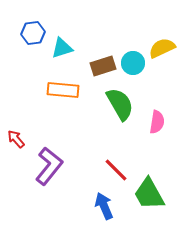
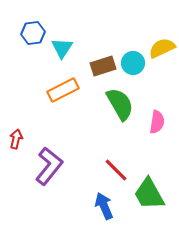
cyan triangle: rotated 40 degrees counterclockwise
orange rectangle: rotated 32 degrees counterclockwise
red arrow: rotated 54 degrees clockwise
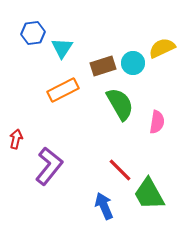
red line: moved 4 px right
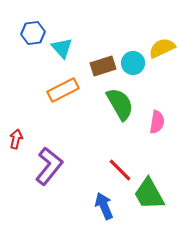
cyan triangle: rotated 15 degrees counterclockwise
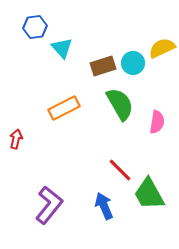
blue hexagon: moved 2 px right, 6 px up
orange rectangle: moved 1 px right, 18 px down
purple L-shape: moved 39 px down
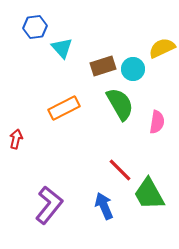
cyan circle: moved 6 px down
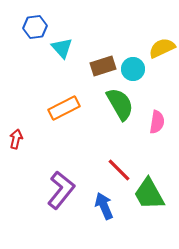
red line: moved 1 px left
purple L-shape: moved 12 px right, 15 px up
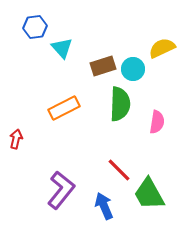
green semicircle: rotated 32 degrees clockwise
